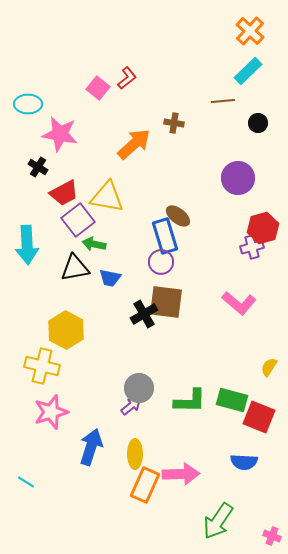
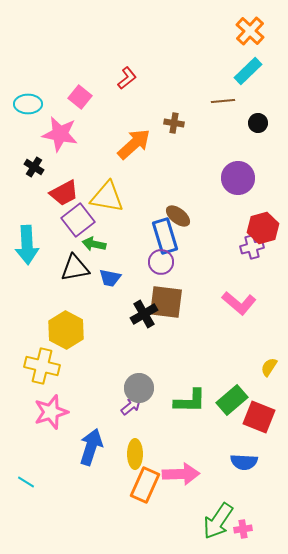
pink square at (98, 88): moved 18 px left, 9 px down
black cross at (38, 167): moved 4 px left
green rectangle at (232, 400): rotated 56 degrees counterclockwise
pink cross at (272, 536): moved 29 px left, 7 px up; rotated 30 degrees counterclockwise
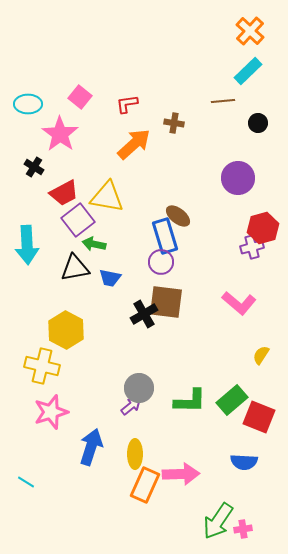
red L-shape at (127, 78): moved 26 px down; rotated 150 degrees counterclockwise
pink star at (60, 134): rotated 24 degrees clockwise
yellow semicircle at (269, 367): moved 8 px left, 12 px up
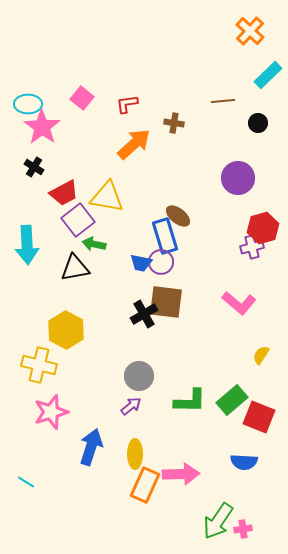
cyan rectangle at (248, 71): moved 20 px right, 4 px down
pink square at (80, 97): moved 2 px right, 1 px down
pink star at (60, 134): moved 18 px left, 7 px up
blue trapezoid at (110, 278): moved 31 px right, 15 px up
yellow cross at (42, 366): moved 3 px left, 1 px up
gray circle at (139, 388): moved 12 px up
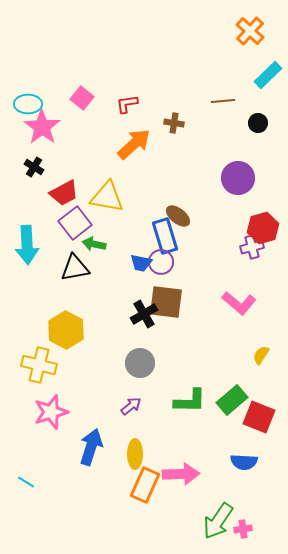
purple square at (78, 220): moved 3 px left, 3 px down
gray circle at (139, 376): moved 1 px right, 13 px up
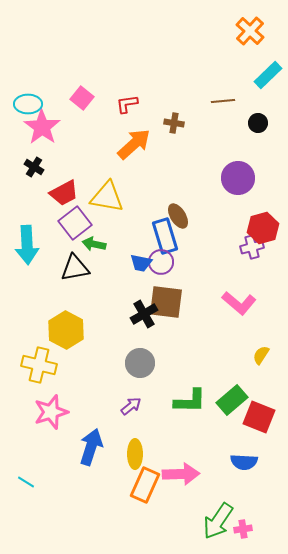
brown ellipse at (178, 216): rotated 20 degrees clockwise
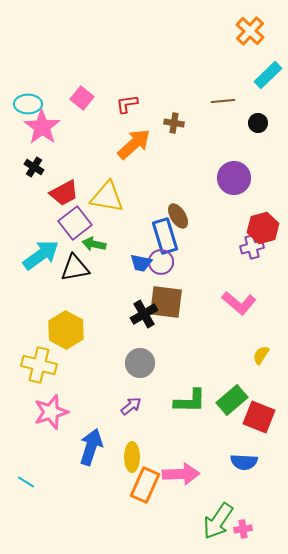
purple circle at (238, 178): moved 4 px left
cyan arrow at (27, 245): moved 14 px right, 10 px down; rotated 123 degrees counterclockwise
yellow ellipse at (135, 454): moved 3 px left, 3 px down
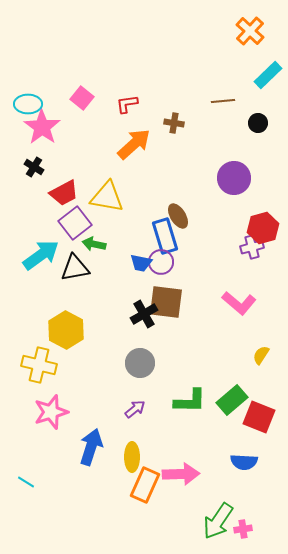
purple arrow at (131, 406): moved 4 px right, 3 px down
